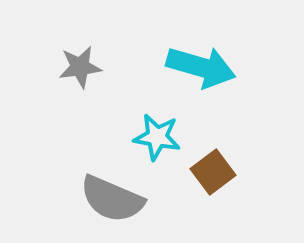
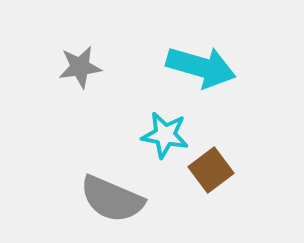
cyan star: moved 8 px right, 2 px up
brown square: moved 2 px left, 2 px up
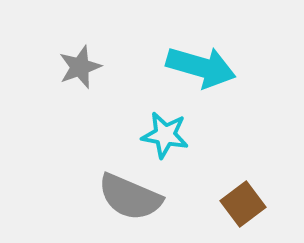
gray star: rotated 12 degrees counterclockwise
brown square: moved 32 px right, 34 px down
gray semicircle: moved 18 px right, 2 px up
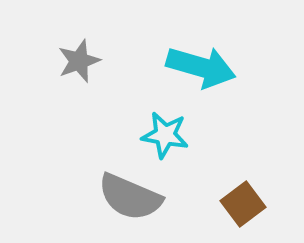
gray star: moved 1 px left, 6 px up
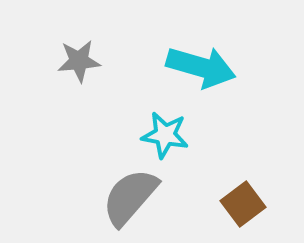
gray star: rotated 15 degrees clockwise
gray semicircle: rotated 108 degrees clockwise
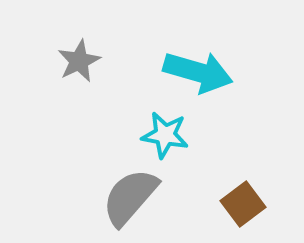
gray star: rotated 21 degrees counterclockwise
cyan arrow: moved 3 px left, 5 px down
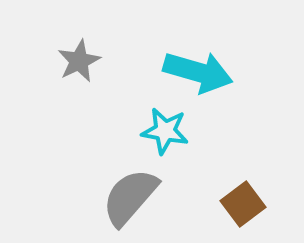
cyan star: moved 4 px up
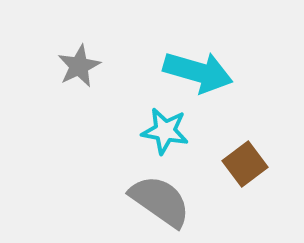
gray star: moved 5 px down
gray semicircle: moved 30 px right, 4 px down; rotated 84 degrees clockwise
brown square: moved 2 px right, 40 px up
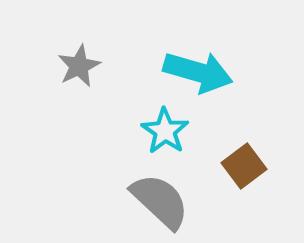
cyan star: rotated 24 degrees clockwise
brown square: moved 1 px left, 2 px down
gray semicircle: rotated 8 degrees clockwise
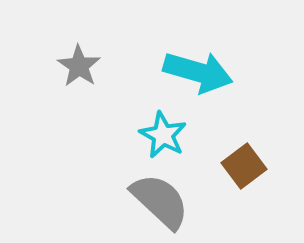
gray star: rotated 12 degrees counterclockwise
cyan star: moved 2 px left, 4 px down; rotated 6 degrees counterclockwise
